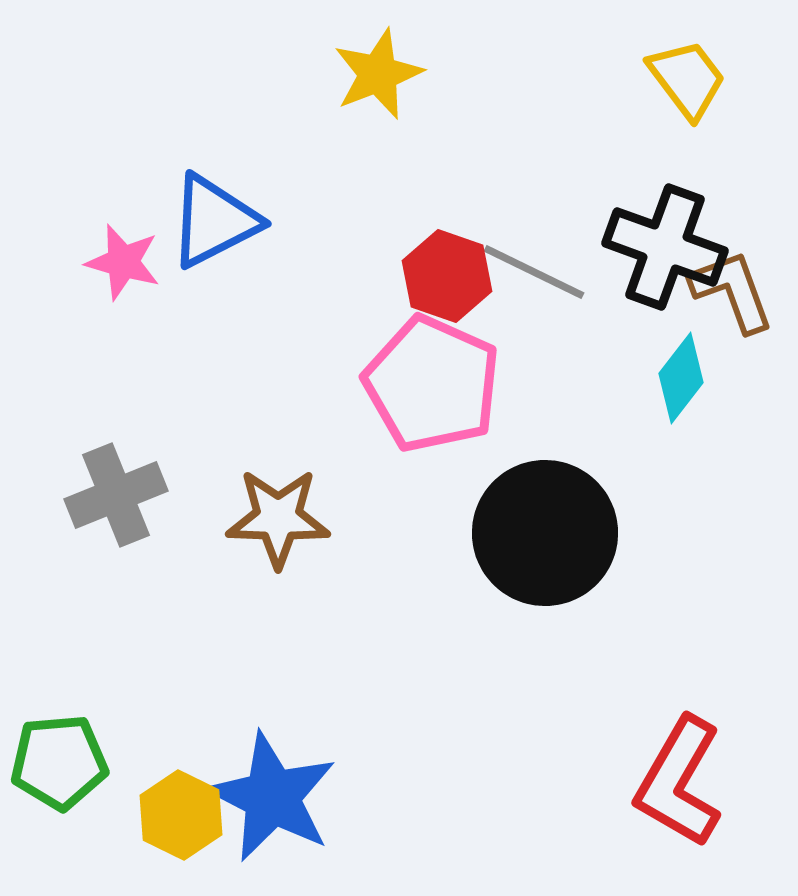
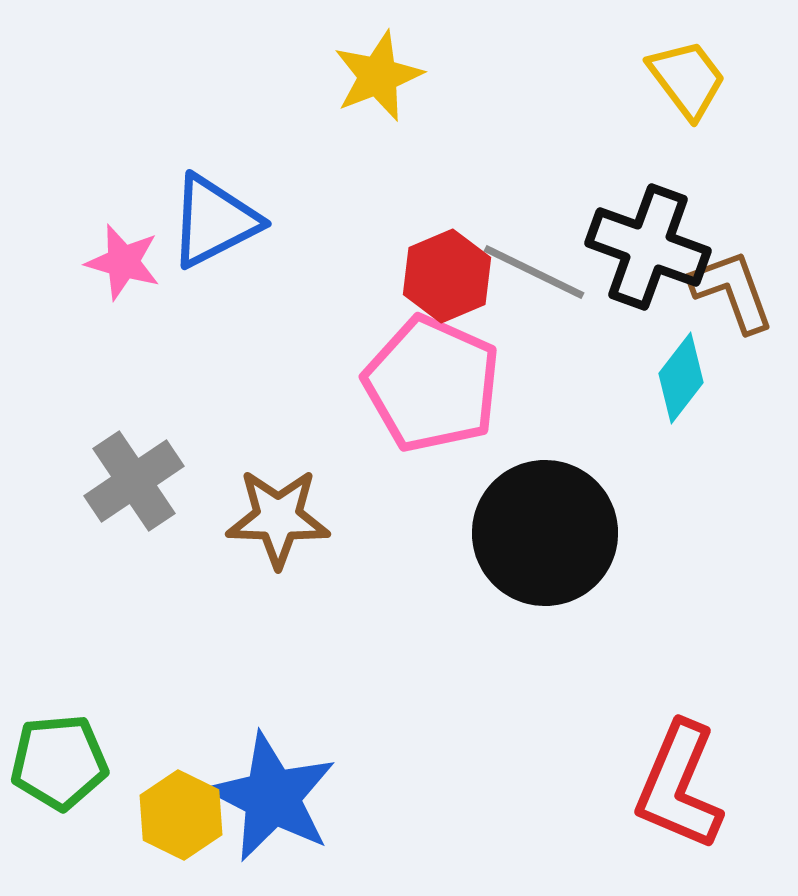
yellow star: moved 2 px down
black cross: moved 17 px left
red hexagon: rotated 18 degrees clockwise
gray cross: moved 18 px right, 14 px up; rotated 12 degrees counterclockwise
red L-shape: moved 4 px down; rotated 7 degrees counterclockwise
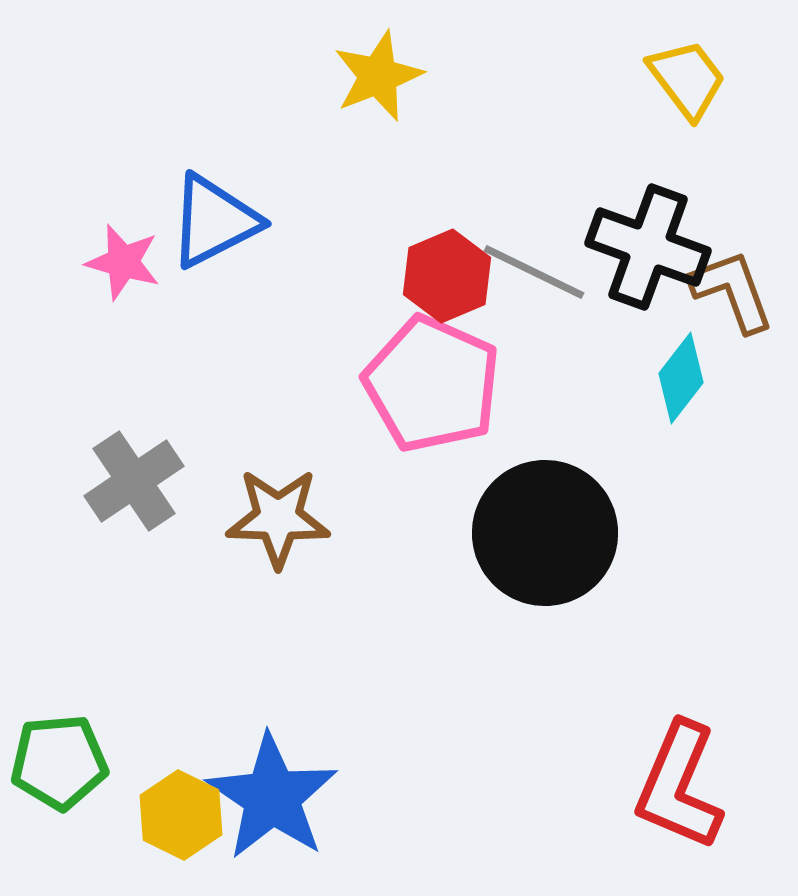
blue star: rotated 7 degrees clockwise
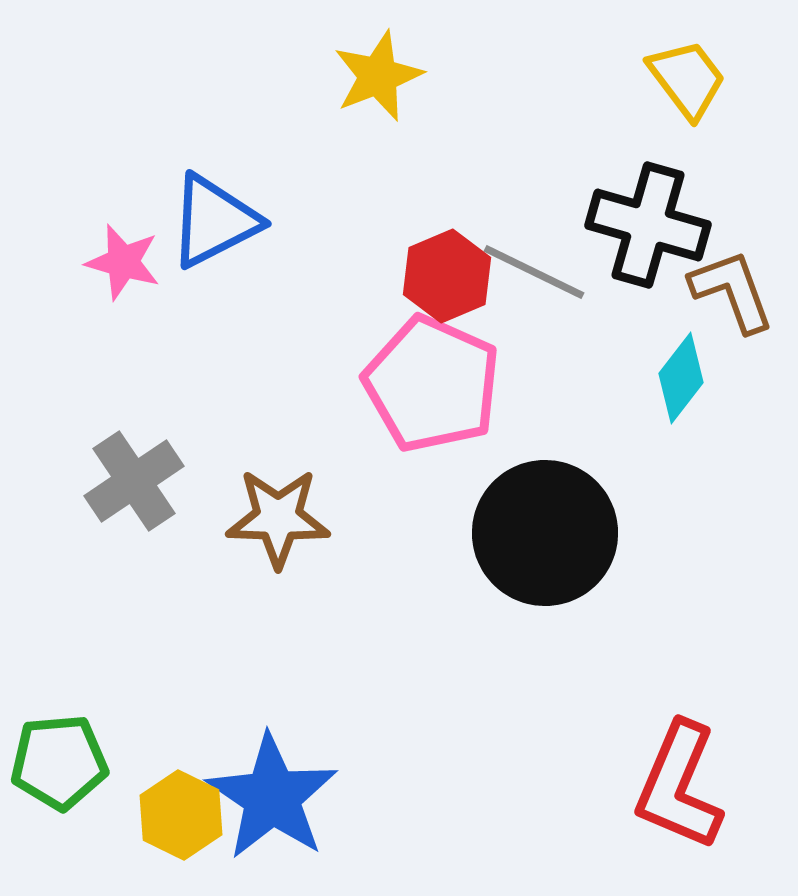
black cross: moved 22 px up; rotated 4 degrees counterclockwise
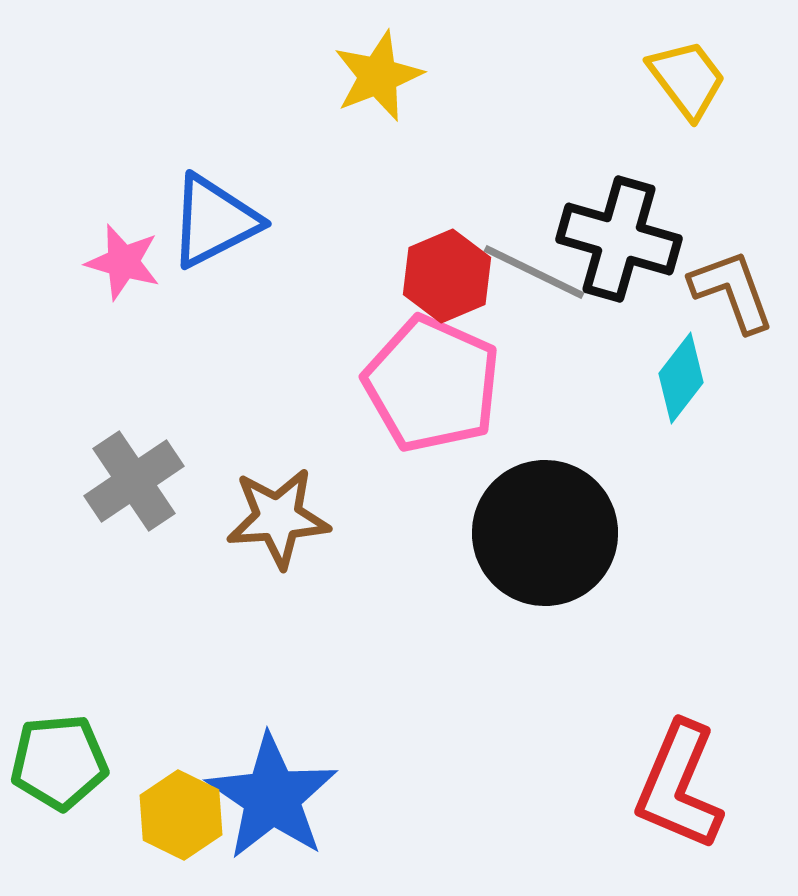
black cross: moved 29 px left, 14 px down
brown star: rotated 6 degrees counterclockwise
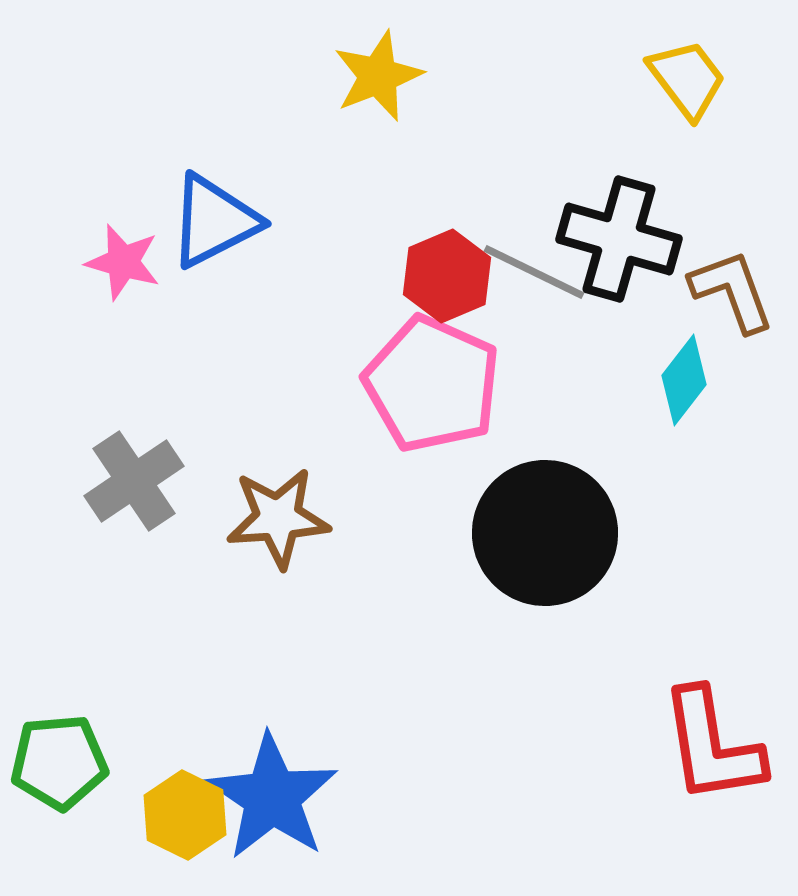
cyan diamond: moved 3 px right, 2 px down
red L-shape: moved 33 px right, 40 px up; rotated 32 degrees counterclockwise
yellow hexagon: moved 4 px right
